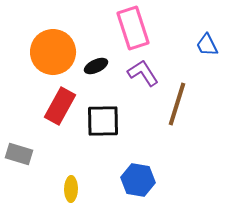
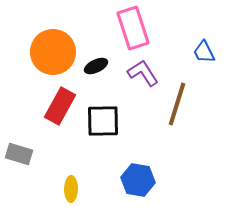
blue trapezoid: moved 3 px left, 7 px down
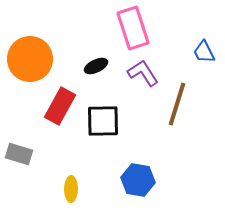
orange circle: moved 23 px left, 7 px down
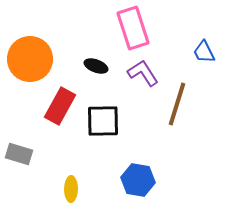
black ellipse: rotated 45 degrees clockwise
